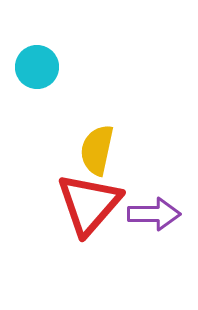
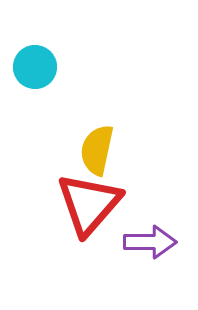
cyan circle: moved 2 px left
purple arrow: moved 4 px left, 28 px down
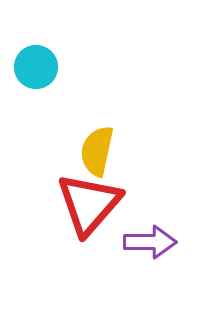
cyan circle: moved 1 px right
yellow semicircle: moved 1 px down
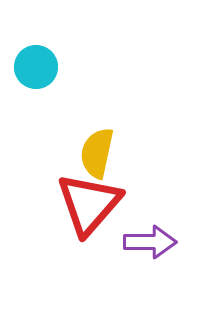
yellow semicircle: moved 2 px down
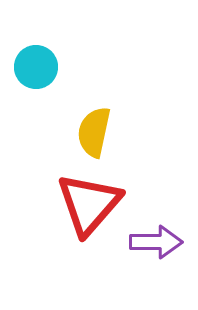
yellow semicircle: moved 3 px left, 21 px up
purple arrow: moved 6 px right
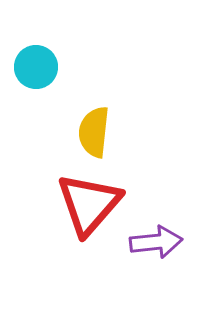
yellow semicircle: rotated 6 degrees counterclockwise
purple arrow: rotated 6 degrees counterclockwise
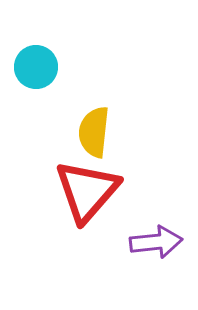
red triangle: moved 2 px left, 13 px up
